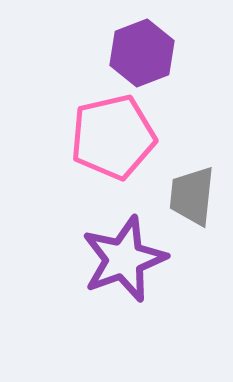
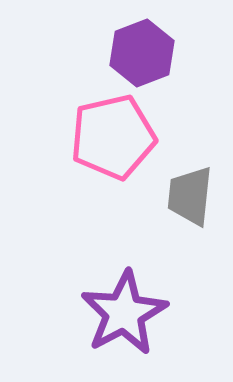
gray trapezoid: moved 2 px left
purple star: moved 54 px down; rotated 8 degrees counterclockwise
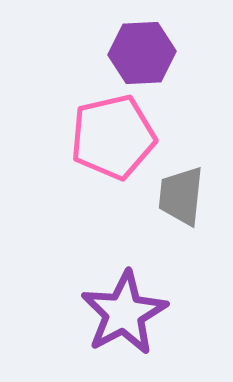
purple hexagon: rotated 18 degrees clockwise
gray trapezoid: moved 9 px left
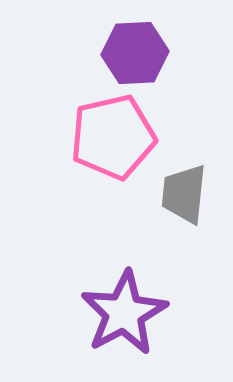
purple hexagon: moved 7 px left
gray trapezoid: moved 3 px right, 2 px up
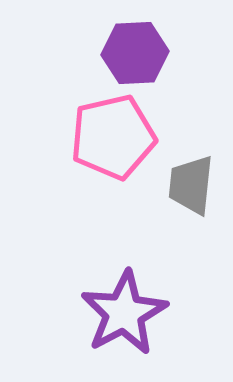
gray trapezoid: moved 7 px right, 9 px up
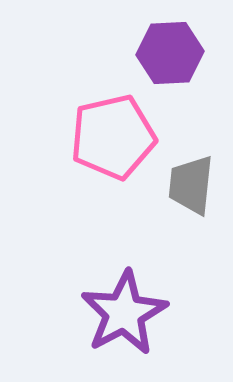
purple hexagon: moved 35 px right
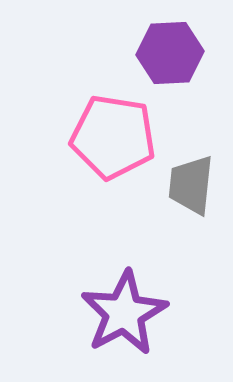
pink pentagon: rotated 22 degrees clockwise
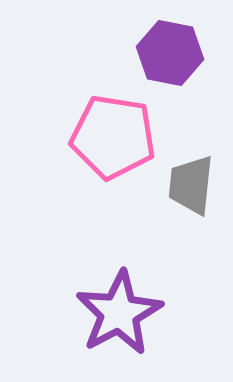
purple hexagon: rotated 14 degrees clockwise
purple star: moved 5 px left
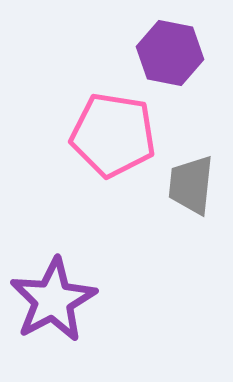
pink pentagon: moved 2 px up
purple star: moved 66 px left, 13 px up
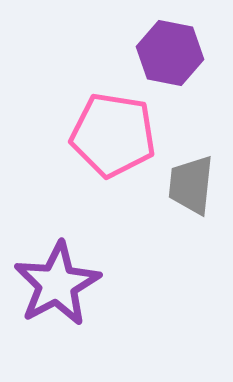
purple star: moved 4 px right, 16 px up
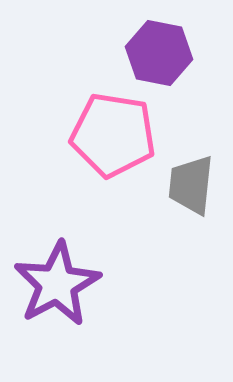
purple hexagon: moved 11 px left
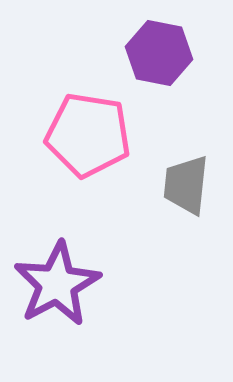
pink pentagon: moved 25 px left
gray trapezoid: moved 5 px left
